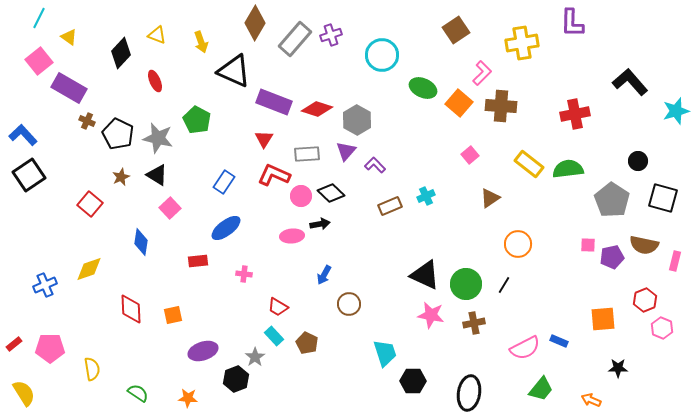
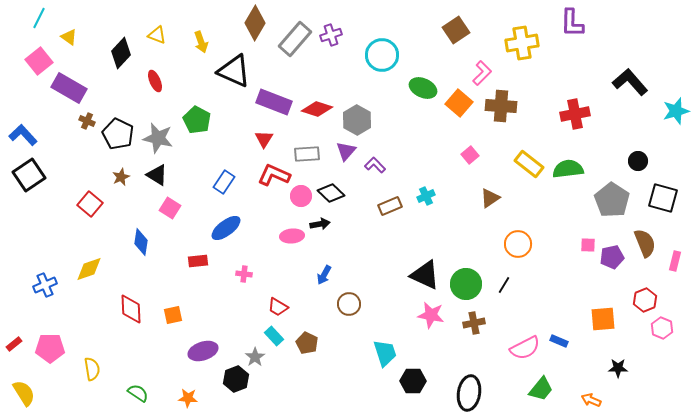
pink square at (170, 208): rotated 15 degrees counterclockwise
brown semicircle at (644, 245): moved 1 px right, 2 px up; rotated 124 degrees counterclockwise
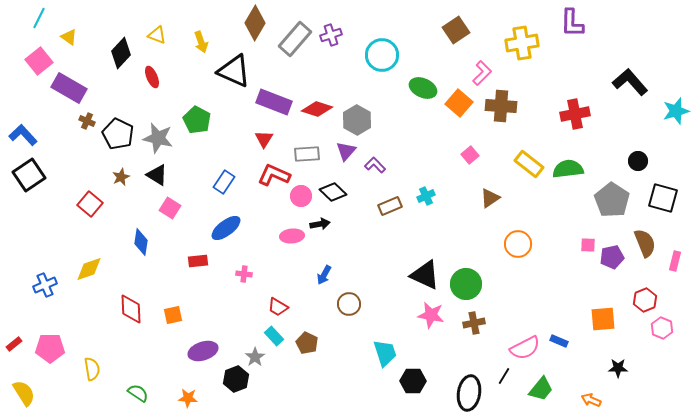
red ellipse at (155, 81): moved 3 px left, 4 px up
black diamond at (331, 193): moved 2 px right, 1 px up
black line at (504, 285): moved 91 px down
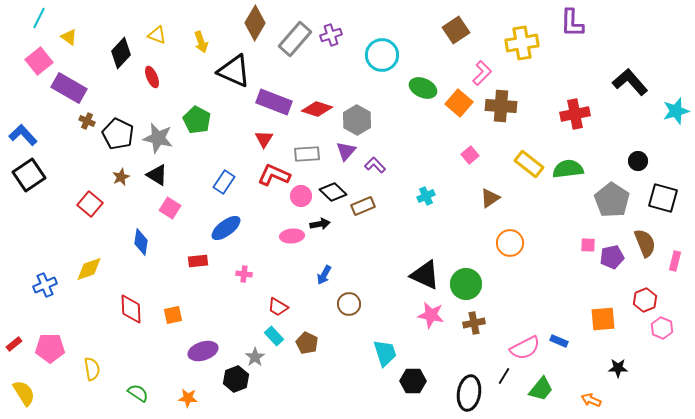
brown rectangle at (390, 206): moved 27 px left
orange circle at (518, 244): moved 8 px left, 1 px up
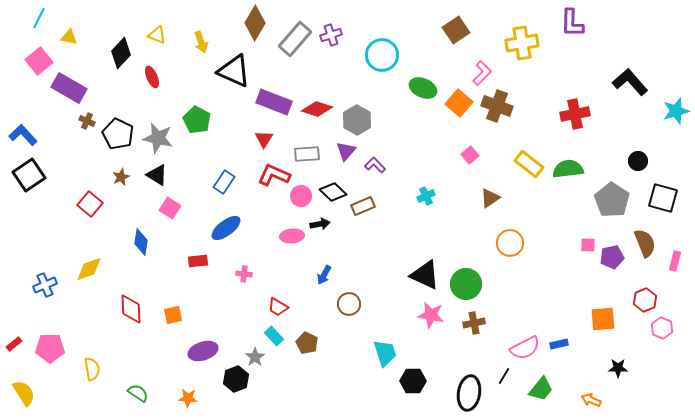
yellow triangle at (69, 37): rotated 24 degrees counterclockwise
brown cross at (501, 106): moved 4 px left; rotated 16 degrees clockwise
blue rectangle at (559, 341): moved 3 px down; rotated 36 degrees counterclockwise
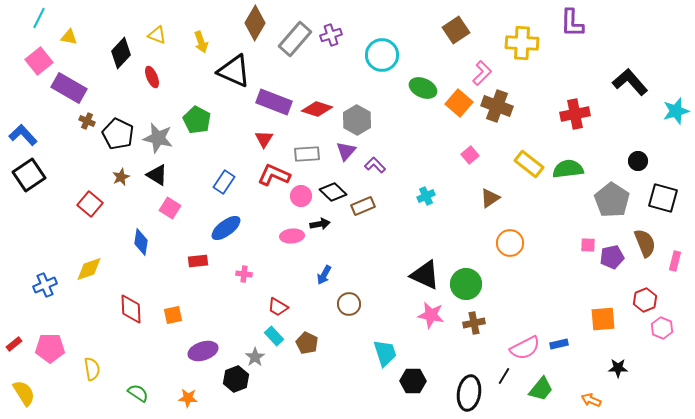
yellow cross at (522, 43): rotated 12 degrees clockwise
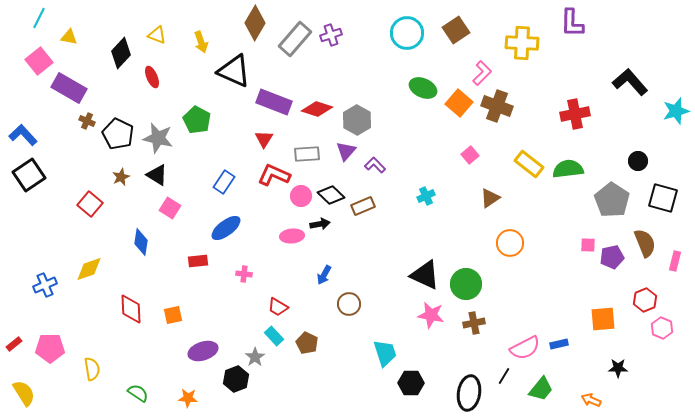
cyan circle at (382, 55): moved 25 px right, 22 px up
black diamond at (333, 192): moved 2 px left, 3 px down
black hexagon at (413, 381): moved 2 px left, 2 px down
